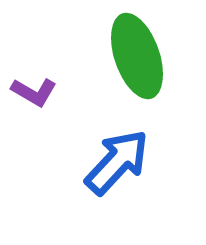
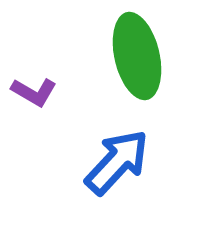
green ellipse: rotated 6 degrees clockwise
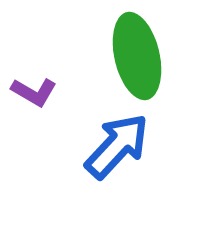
blue arrow: moved 16 px up
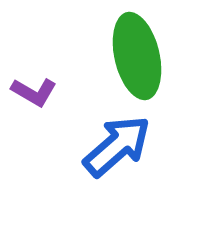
blue arrow: rotated 6 degrees clockwise
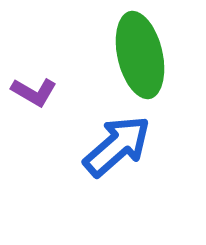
green ellipse: moved 3 px right, 1 px up
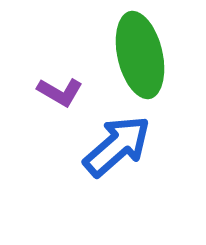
purple L-shape: moved 26 px right
